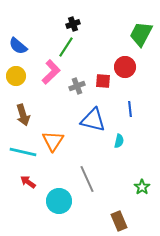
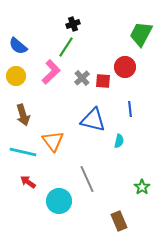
gray cross: moved 5 px right, 8 px up; rotated 21 degrees counterclockwise
orange triangle: rotated 10 degrees counterclockwise
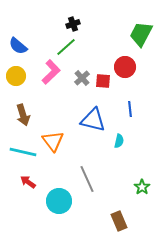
green line: rotated 15 degrees clockwise
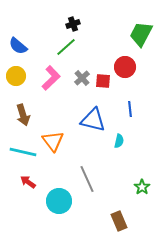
pink L-shape: moved 6 px down
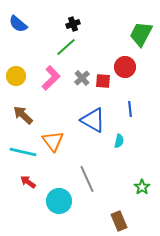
blue semicircle: moved 22 px up
brown arrow: rotated 150 degrees clockwise
blue triangle: rotated 16 degrees clockwise
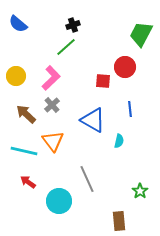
black cross: moved 1 px down
gray cross: moved 30 px left, 27 px down
brown arrow: moved 3 px right, 1 px up
cyan line: moved 1 px right, 1 px up
green star: moved 2 px left, 4 px down
brown rectangle: rotated 18 degrees clockwise
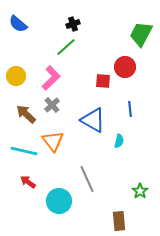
black cross: moved 1 px up
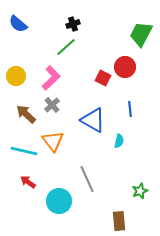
red square: moved 3 px up; rotated 21 degrees clockwise
green star: rotated 14 degrees clockwise
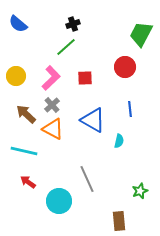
red square: moved 18 px left; rotated 28 degrees counterclockwise
orange triangle: moved 12 px up; rotated 25 degrees counterclockwise
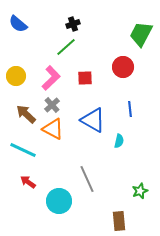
red circle: moved 2 px left
cyan line: moved 1 px left, 1 px up; rotated 12 degrees clockwise
